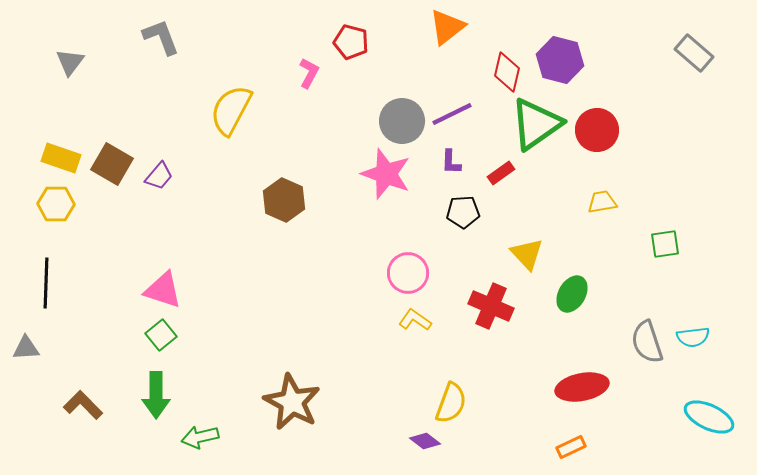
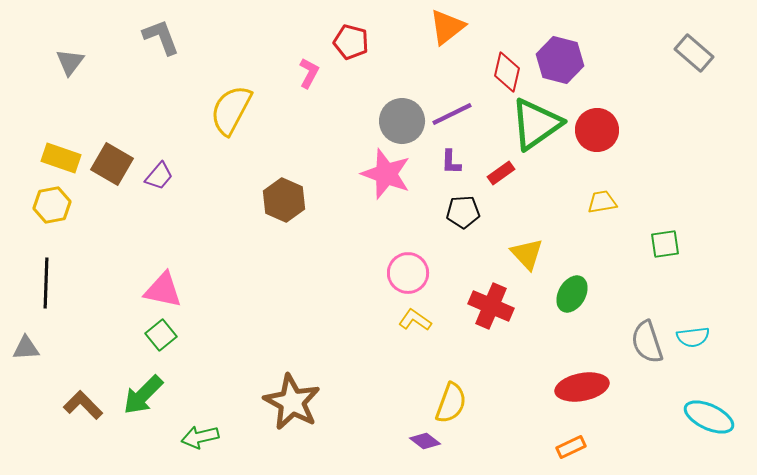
yellow hexagon at (56, 204): moved 4 px left, 1 px down; rotated 12 degrees counterclockwise
pink triangle at (163, 290): rotated 6 degrees counterclockwise
green arrow at (156, 395): moved 13 px left; rotated 45 degrees clockwise
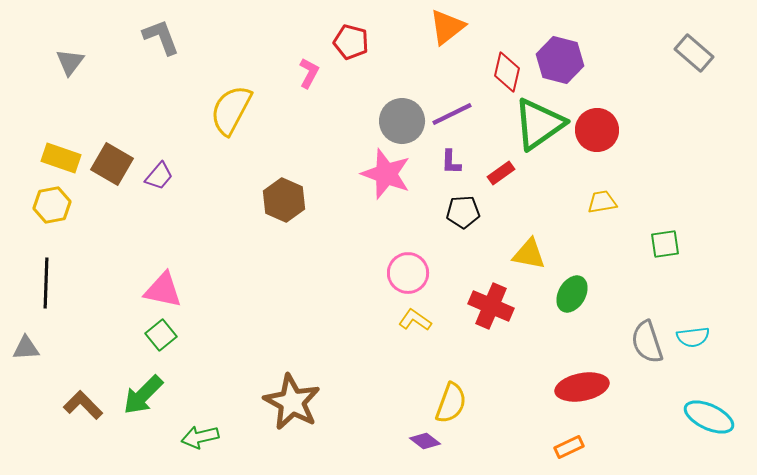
green triangle at (536, 124): moved 3 px right
yellow triangle at (527, 254): moved 2 px right; rotated 36 degrees counterclockwise
orange rectangle at (571, 447): moved 2 px left
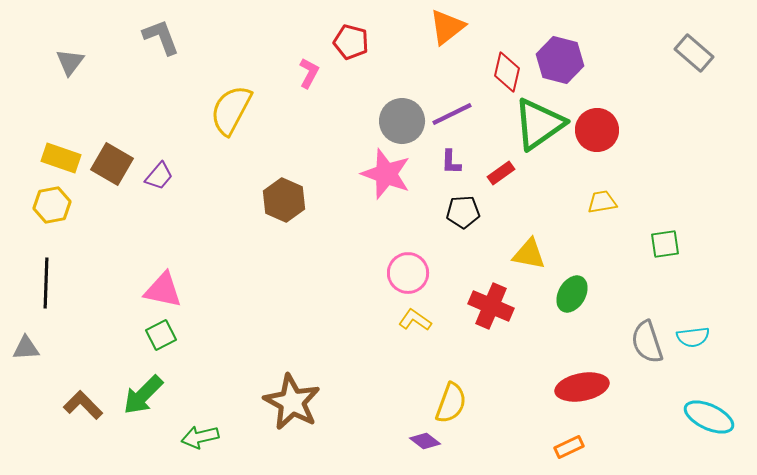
green square at (161, 335): rotated 12 degrees clockwise
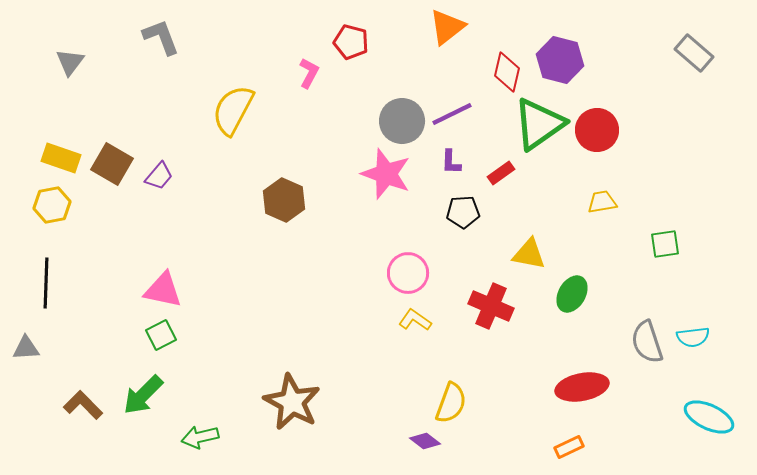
yellow semicircle at (231, 110): moved 2 px right
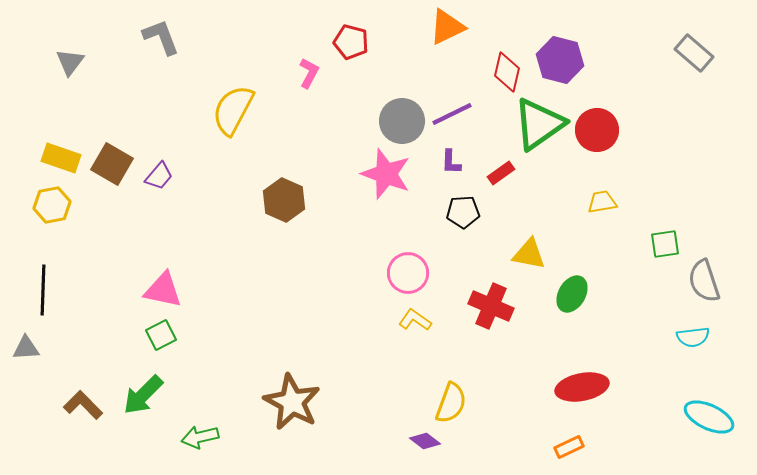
orange triangle at (447, 27): rotated 12 degrees clockwise
black line at (46, 283): moved 3 px left, 7 px down
gray semicircle at (647, 342): moved 57 px right, 61 px up
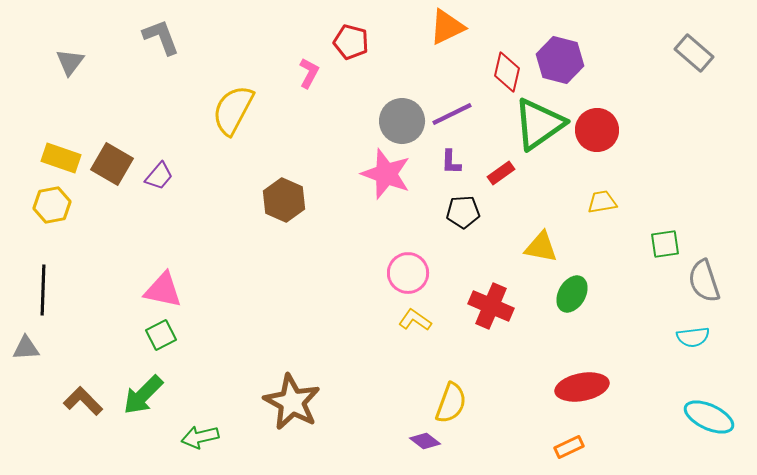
yellow triangle at (529, 254): moved 12 px right, 7 px up
brown L-shape at (83, 405): moved 4 px up
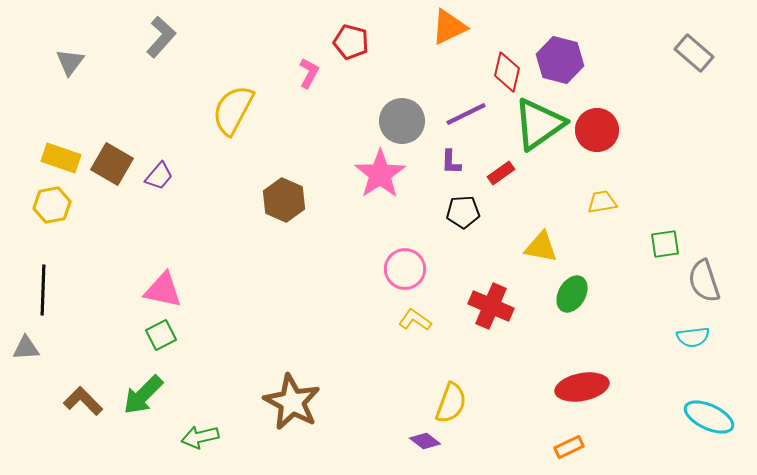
orange triangle at (447, 27): moved 2 px right
gray L-shape at (161, 37): rotated 63 degrees clockwise
purple line at (452, 114): moved 14 px right
pink star at (386, 174): moved 6 px left; rotated 18 degrees clockwise
pink circle at (408, 273): moved 3 px left, 4 px up
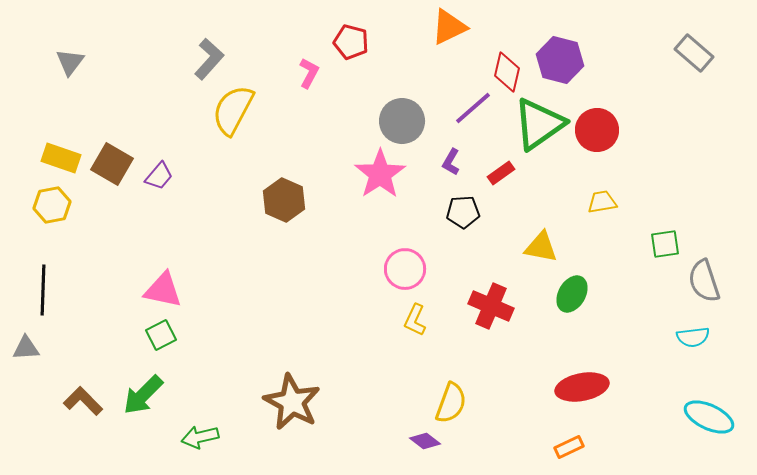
gray L-shape at (161, 37): moved 48 px right, 22 px down
purple line at (466, 114): moved 7 px right, 6 px up; rotated 15 degrees counterclockwise
purple L-shape at (451, 162): rotated 28 degrees clockwise
yellow L-shape at (415, 320): rotated 100 degrees counterclockwise
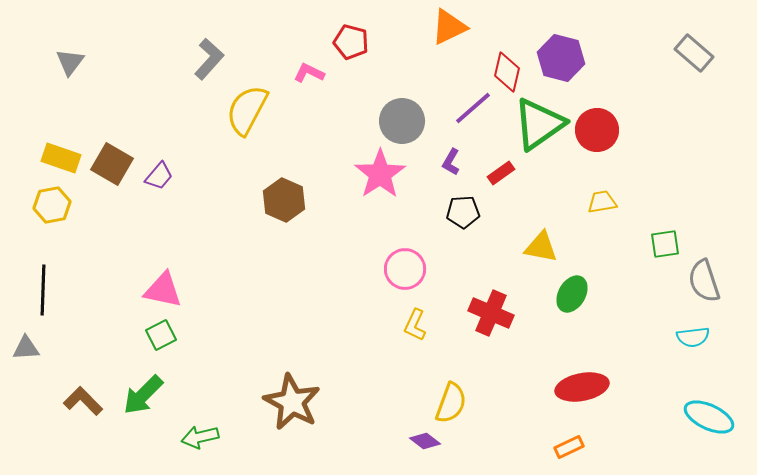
purple hexagon at (560, 60): moved 1 px right, 2 px up
pink L-shape at (309, 73): rotated 92 degrees counterclockwise
yellow semicircle at (233, 110): moved 14 px right
red cross at (491, 306): moved 7 px down
yellow L-shape at (415, 320): moved 5 px down
